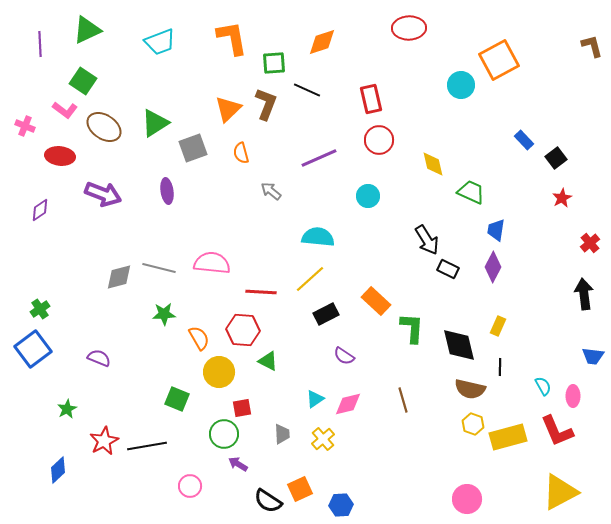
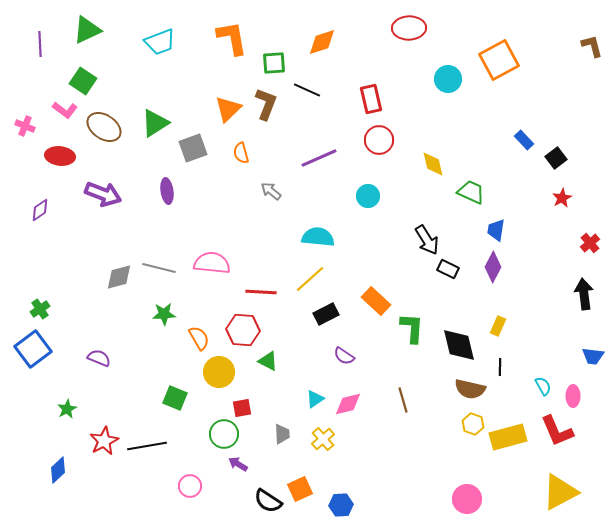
cyan circle at (461, 85): moved 13 px left, 6 px up
green square at (177, 399): moved 2 px left, 1 px up
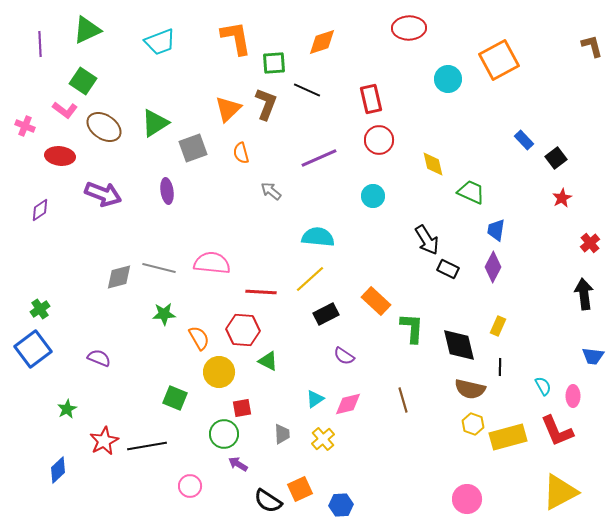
orange L-shape at (232, 38): moved 4 px right
cyan circle at (368, 196): moved 5 px right
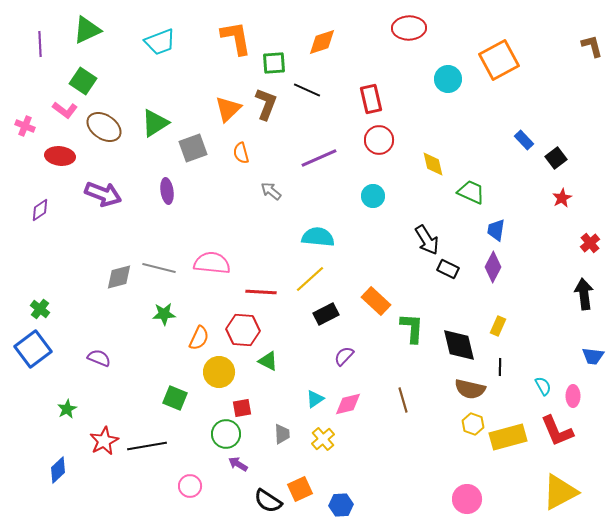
green cross at (40, 309): rotated 18 degrees counterclockwise
orange semicircle at (199, 338): rotated 55 degrees clockwise
purple semicircle at (344, 356): rotated 100 degrees clockwise
green circle at (224, 434): moved 2 px right
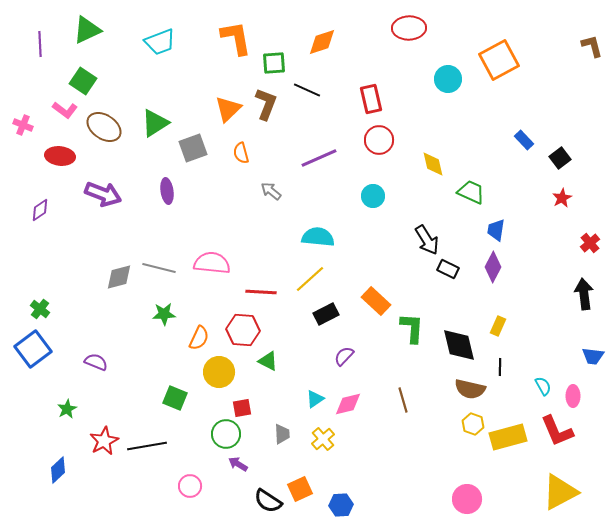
pink cross at (25, 126): moved 2 px left, 1 px up
black square at (556, 158): moved 4 px right
purple semicircle at (99, 358): moved 3 px left, 4 px down
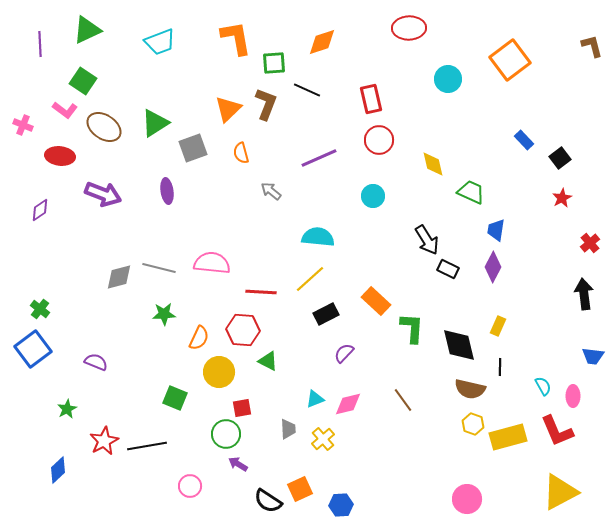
orange square at (499, 60): moved 11 px right; rotated 9 degrees counterclockwise
purple semicircle at (344, 356): moved 3 px up
cyan triangle at (315, 399): rotated 12 degrees clockwise
brown line at (403, 400): rotated 20 degrees counterclockwise
gray trapezoid at (282, 434): moved 6 px right, 5 px up
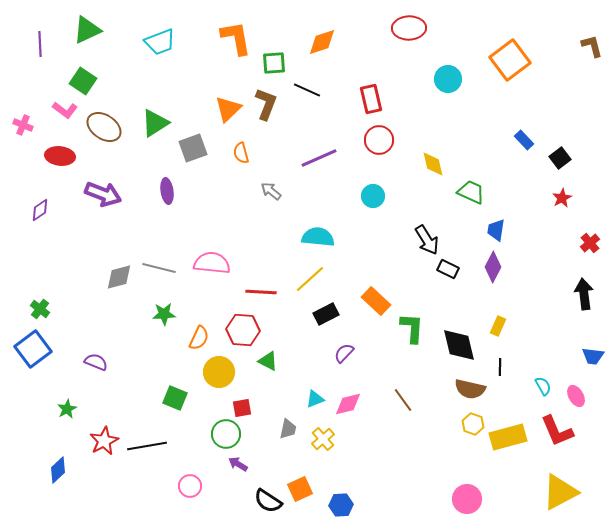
pink ellipse at (573, 396): moved 3 px right; rotated 30 degrees counterclockwise
gray trapezoid at (288, 429): rotated 15 degrees clockwise
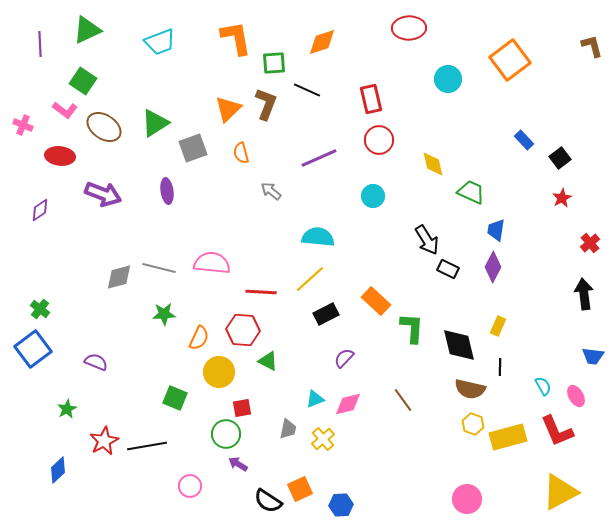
purple semicircle at (344, 353): moved 5 px down
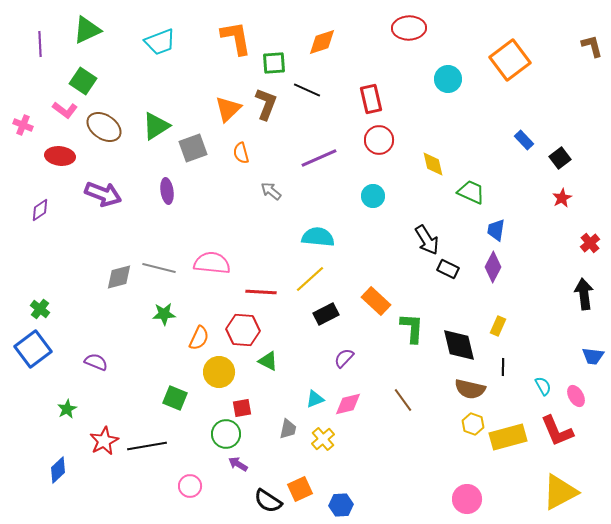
green triangle at (155, 123): moved 1 px right, 3 px down
black line at (500, 367): moved 3 px right
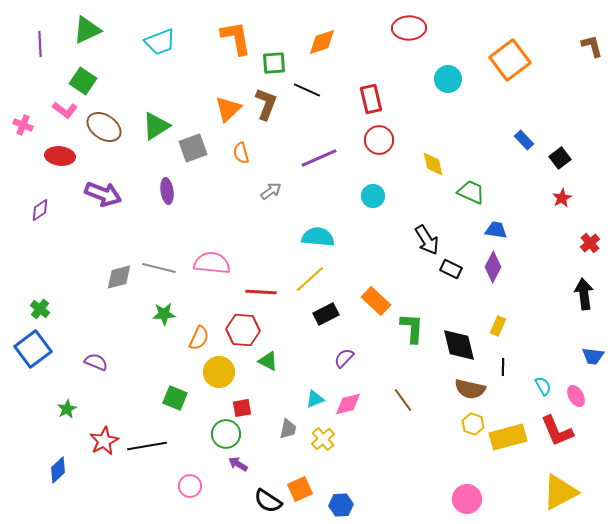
gray arrow at (271, 191): rotated 105 degrees clockwise
blue trapezoid at (496, 230): rotated 90 degrees clockwise
black rectangle at (448, 269): moved 3 px right
